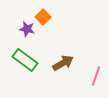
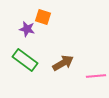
orange square: rotated 28 degrees counterclockwise
pink line: rotated 66 degrees clockwise
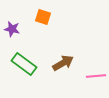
purple star: moved 15 px left
green rectangle: moved 1 px left, 4 px down
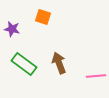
brown arrow: moved 4 px left; rotated 80 degrees counterclockwise
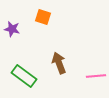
green rectangle: moved 12 px down
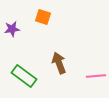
purple star: rotated 21 degrees counterclockwise
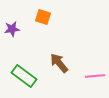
brown arrow: rotated 20 degrees counterclockwise
pink line: moved 1 px left
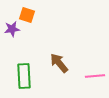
orange square: moved 16 px left, 2 px up
green rectangle: rotated 50 degrees clockwise
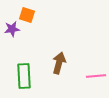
brown arrow: rotated 55 degrees clockwise
pink line: moved 1 px right
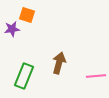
green rectangle: rotated 25 degrees clockwise
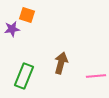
brown arrow: moved 2 px right
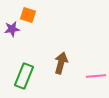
orange square: moved 1 px right
